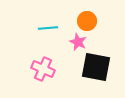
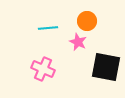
black square: moved 10 px right
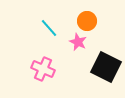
cyan line: moved 1 px right; rotated 54 degrees clockwise
black square: rotated 16 degrees clockwise
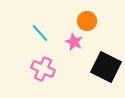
cyan line: moved 9 px left, 5 px down
pink star: moved 4 px left
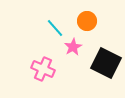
cyan line: moved 15 px right, 5 px up
pink star: moved 1 px left, 5 px down; rotated 18 degrees clockwise
black square: moved 4 px up
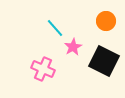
orange circle: moved 19 px right
black square: moved 2 px left, 2 px up
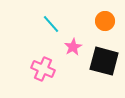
orange circle: moved 1 px left
cyan line: moved 4 px left, 4 px up
black square: rotated 12 degrees counterclockwise
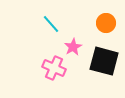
orange circle: moved 1 px right, 2 px down
pink cross: moved 11 px right, 1 px up
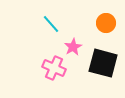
black square: moved 1 px left, 2 px down
